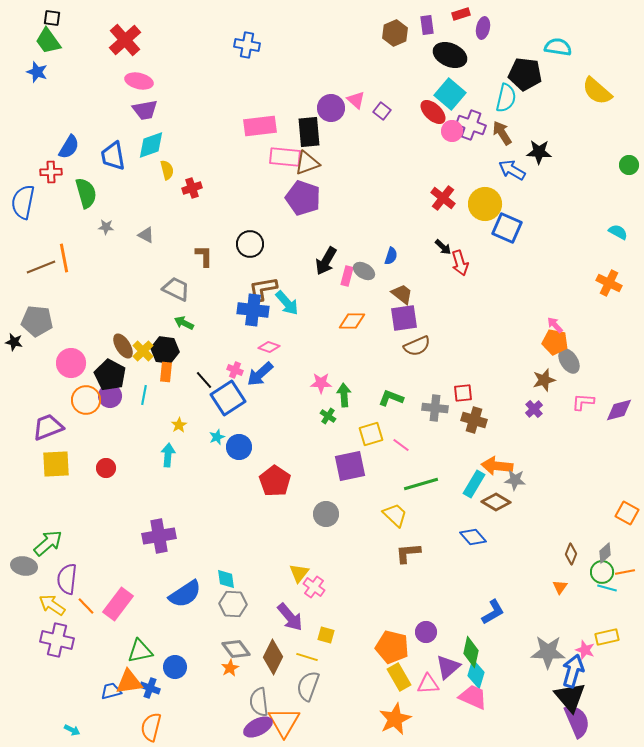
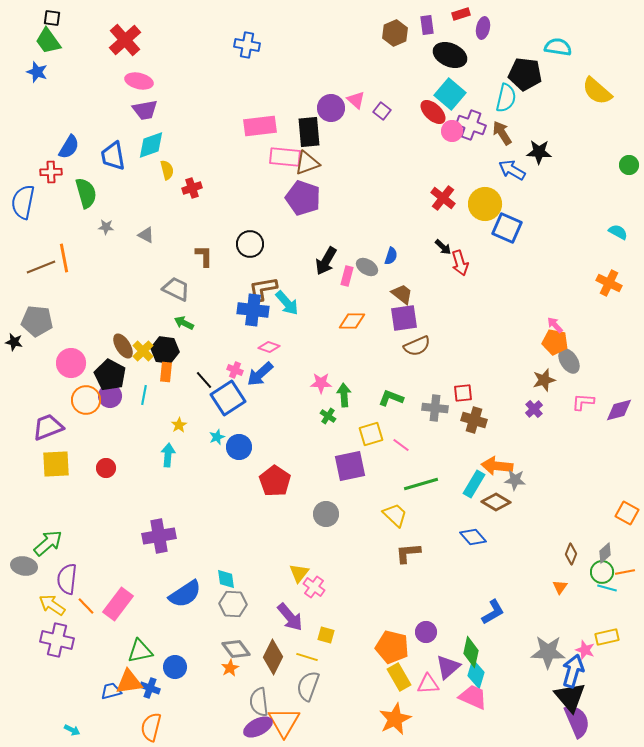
gray ellipse at (364, 271): moved 3 px right, 4 px up
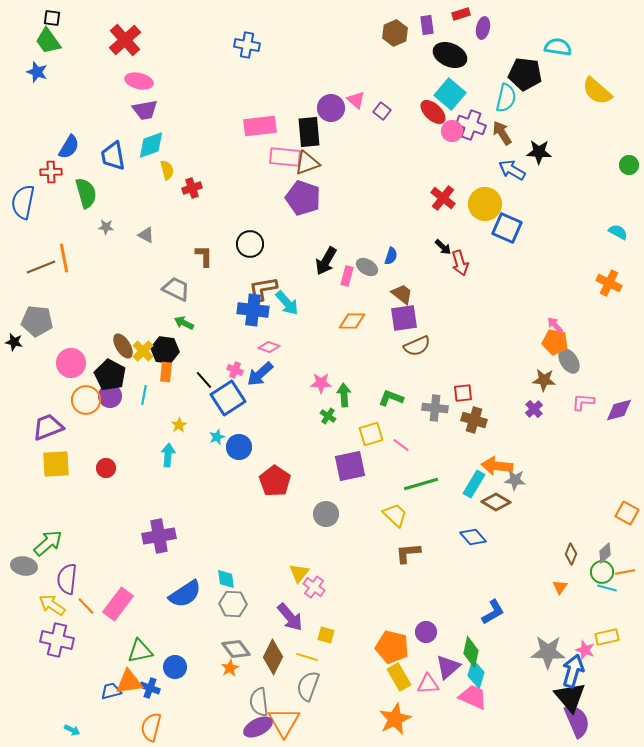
brown star at (544, 380): rotated 20 degrees clockwise
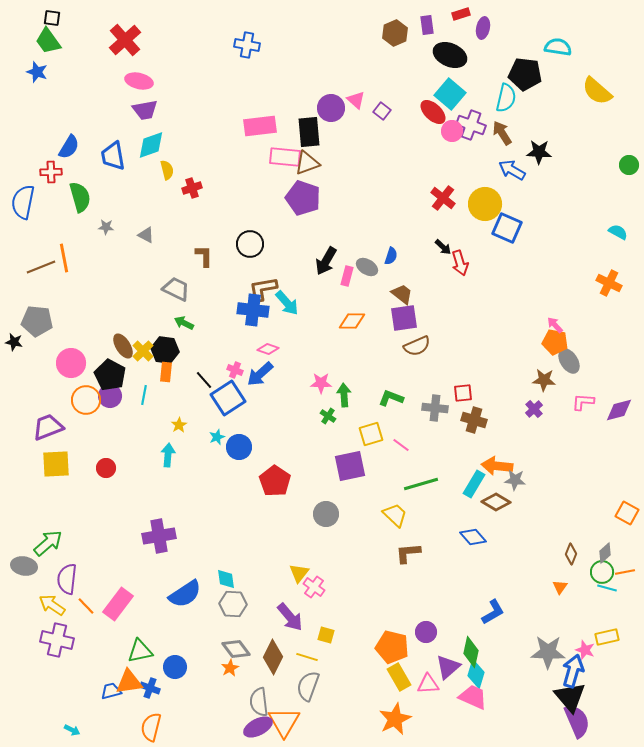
green semicircle at (86, 193): moved 6 px left, 4 px down
pink diamond at (269, 347): moved 1 px left, 2 px down
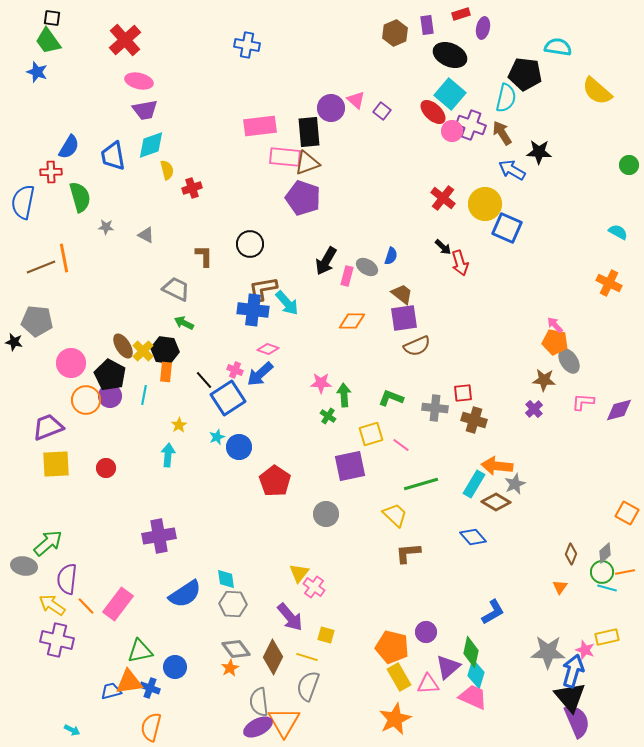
gray star at (515, 480): moved 4 px down; rotated 30 degrees counterclockwise
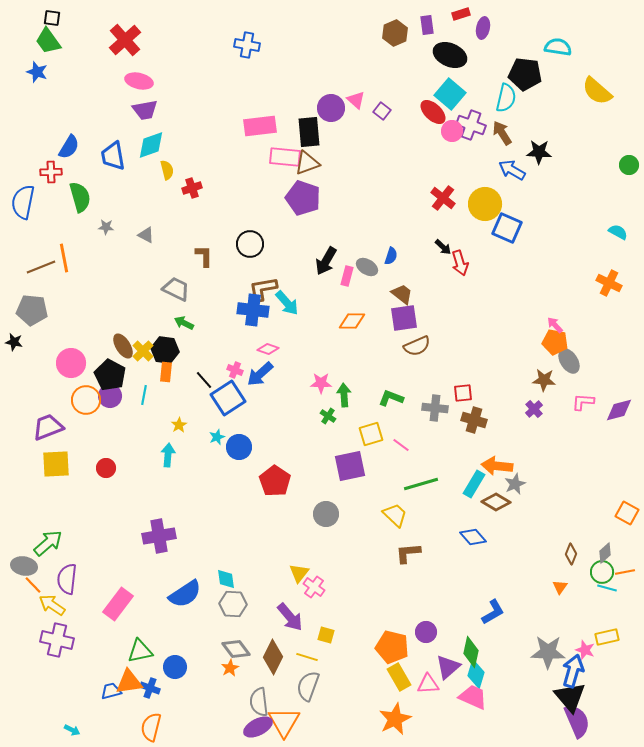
gray pentagon at (37, 321): moved 5 px left, 11 px up
orange line at (86, 606): moved 53 px left, 21 px up
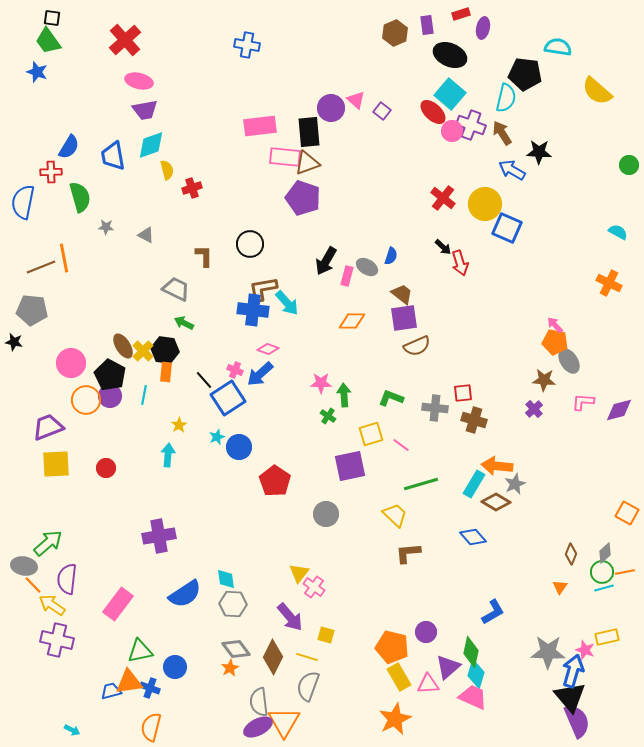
cyan line at (607, 588): moved 3 px left; rotated 30 degrees counterclockwise
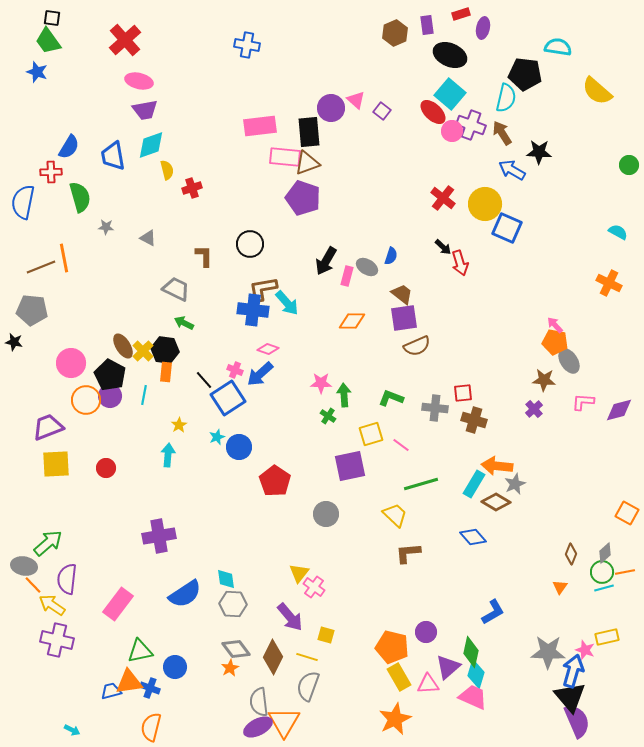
gray triangle at (146, 235): moved 2 px right, 3 px down
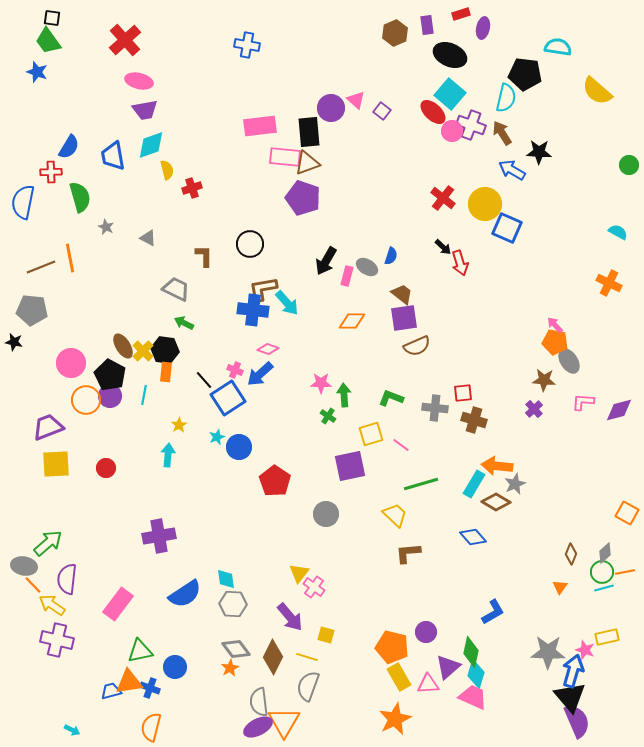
gray star at (106, 227): rotated 21 degrees clockwise
orange line at (64, 258): moved 6 px right
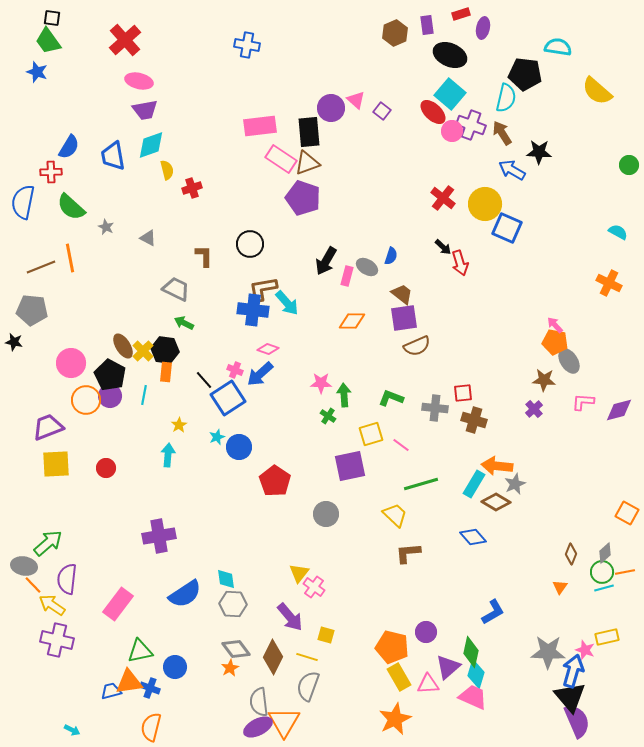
pink rectangle at (285, 157): moved 4 px left, 2 px down; rotated 28 degrees clockwise
green semicircle at (80, 197): moved 9 px left, 10 px down; rotated 148 degrees clockwise
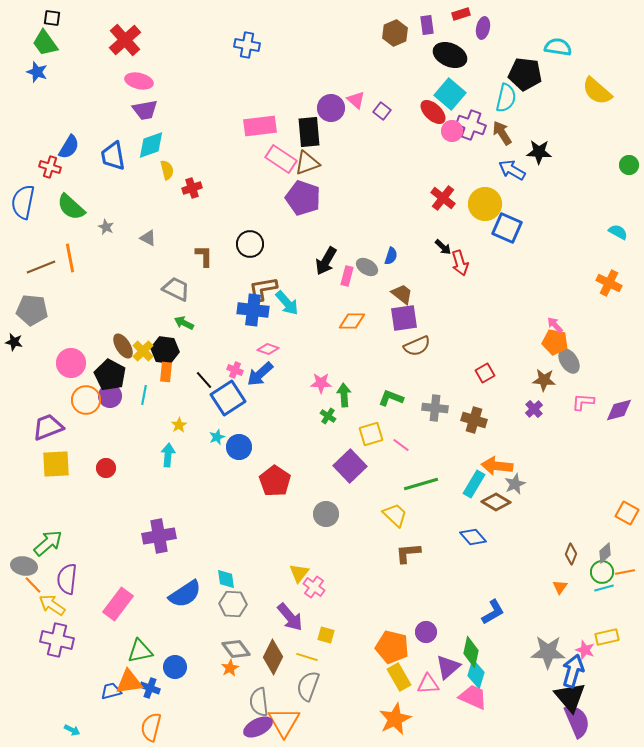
green trapezoid at (48, 41): moved 3 px left, 2 px down
red cross at (51, 172): moved 1 px left, 5 px up; rotated 20 degrees clockwise
red square at (463, 393): moved 22 px right, 20 px up; rotated 24 degrees counterclockwise
purple square at (350, 466): rotated 32 degrees counterclockwise
